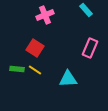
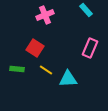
yellow line: moved 11 px right
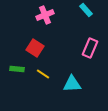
yellow line: moved 3 px left, 4 px down
cyan triangle: moved 4 px right, 5 px down
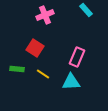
pink rectangle: moved 13 px left, 9 px down
cyan triangle: moved 1 px left, 2 px up
